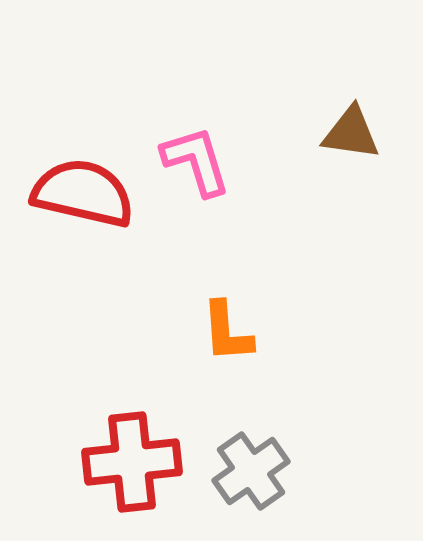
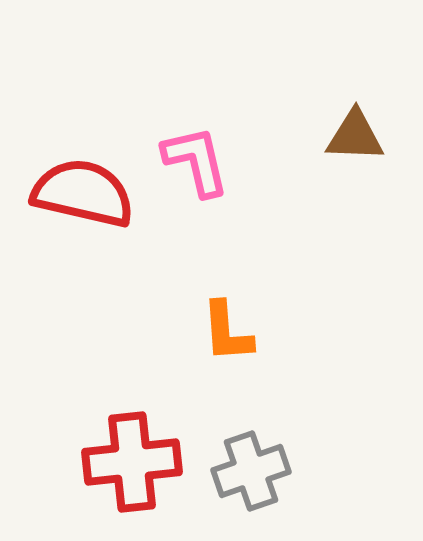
brown triangle: moved 4 px right, 3 px down; rotated 6 degrees counterclockwise
pink L-shape: rotated 4 degrees clockwise
gray cross: rotated 16 degrees clockwise
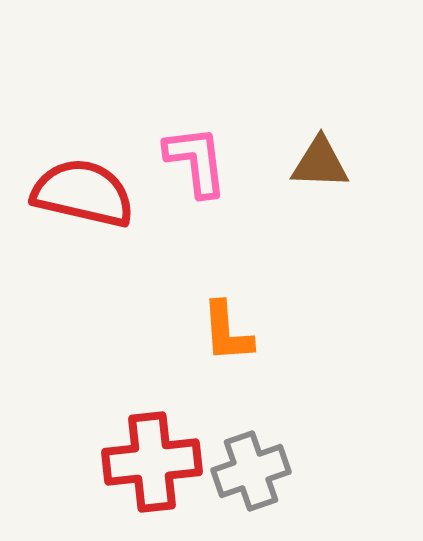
brown triangle: moved 35 px left, 27 px down
pink L-shape: rotated 6 degrees clockwise
red cross: moved 20 px right
